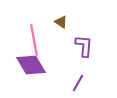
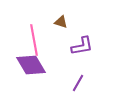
brown triangle: rotated 16 degrees counterclockwise
purple L-shape: moved 2 px left; rotated 75 degrees clockwise
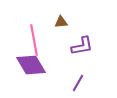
brown triangle: rotated 24 degrees counterclockwise
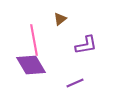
brown triangle: moved 1 px left, 3 px up; rotated 32 degrees counterclockwise
purple L-shape: moved 4 px right, 1 px up
purple line: moved 3 px left; rotated 36 degrees clockwise
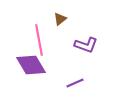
pink line: moved 5 px right
purple L-shape: rotated 30 degrees clockwise
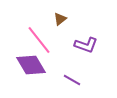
pink line: rotated 28 degrees counterclockwise
purple line: moved 3 px left, 3 px up; rotated 54 degrees clockwise
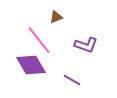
brown triangle: moved 4 px left, 2 px up; rotated 16 degrees clockwise
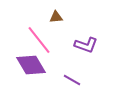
brown triangle: rotated 16 degrees clockwise
